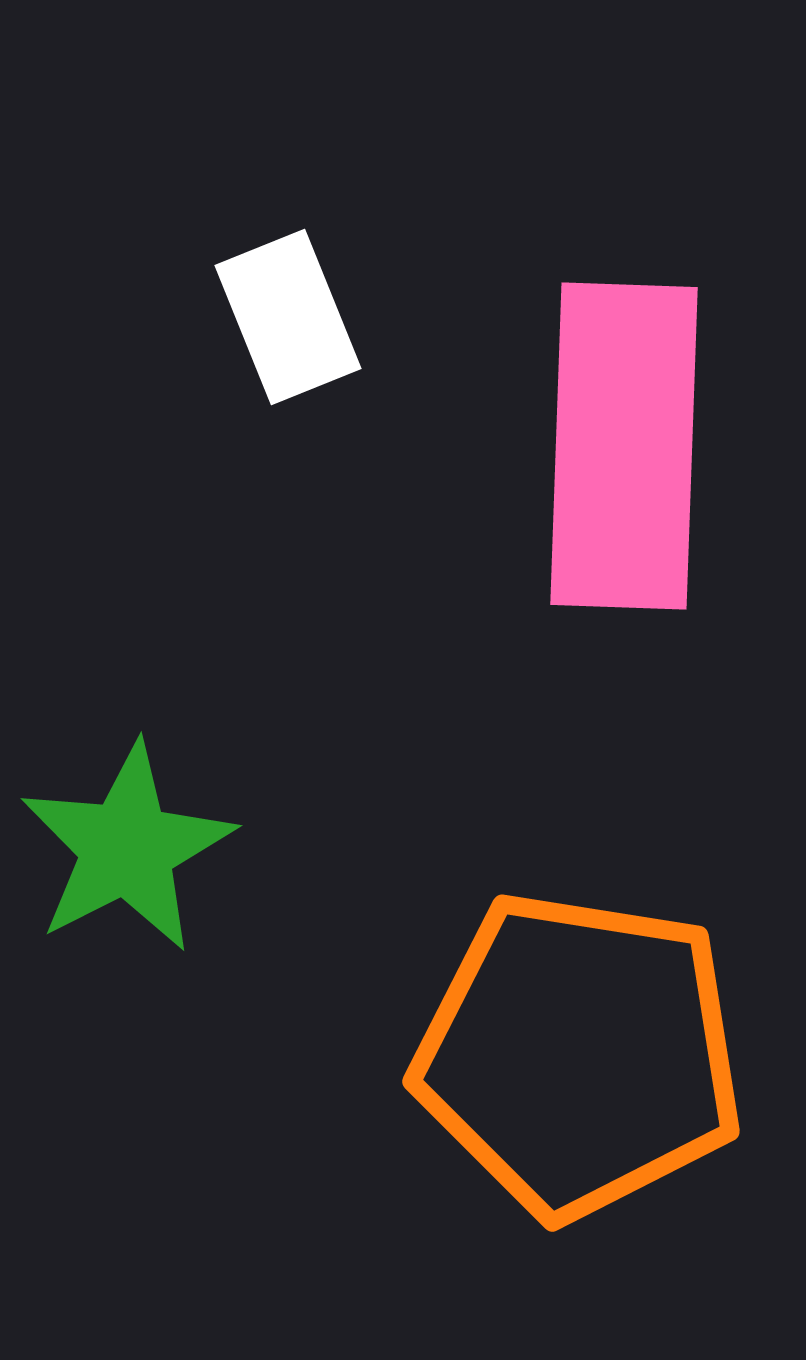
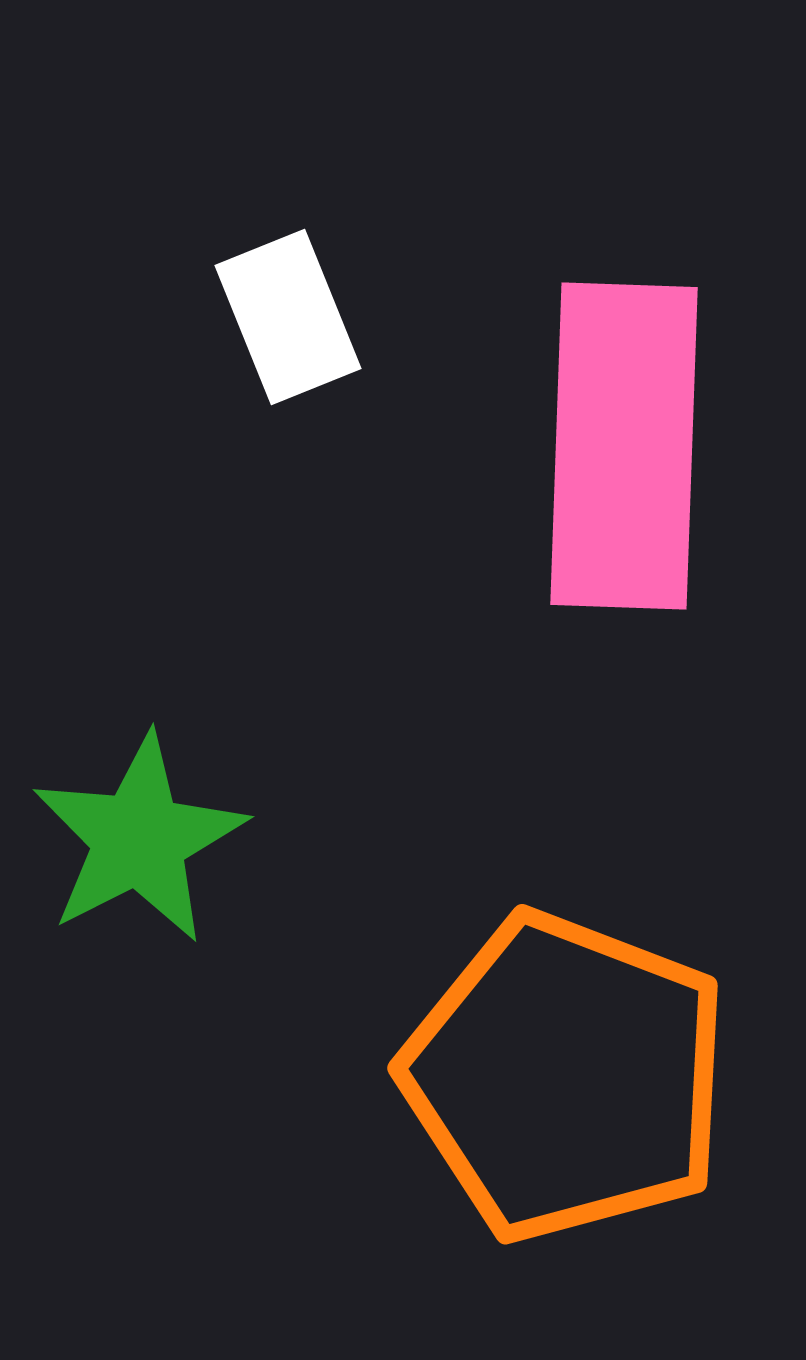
green star: moved 12 px right, 9 px up
orange pentagon: moved 13 px left, 22 px down; rotated 12 degrees clockwise
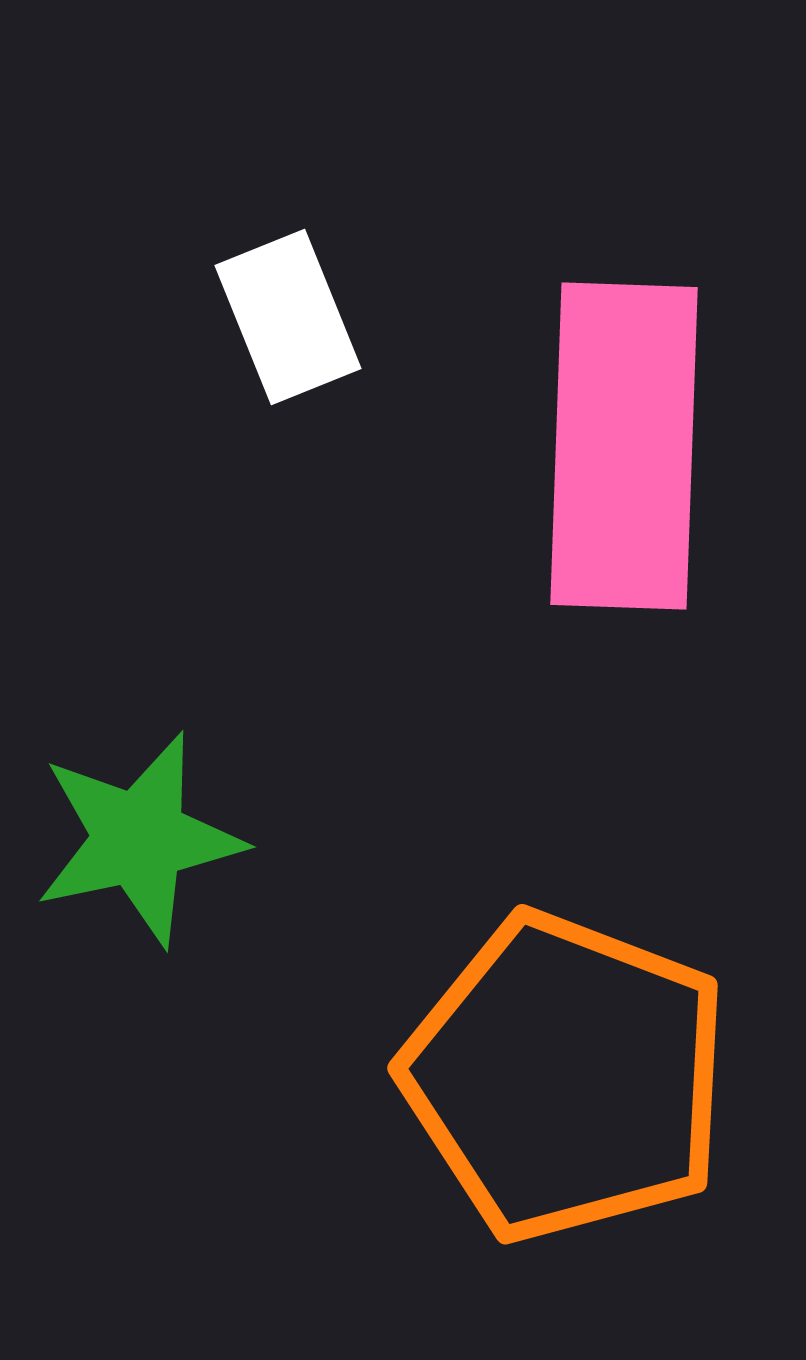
green star: rotated 15 degrees clockwise
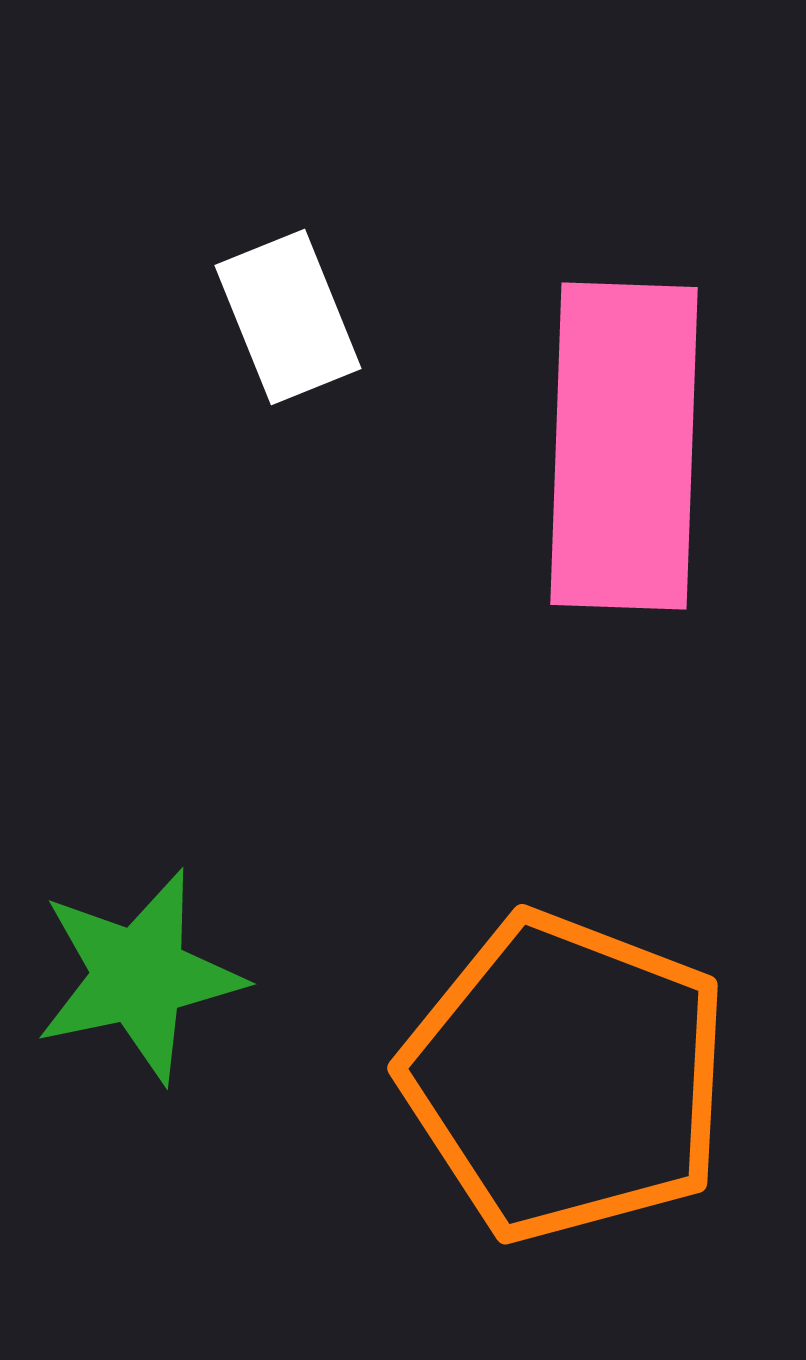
green star: moved 137 px down
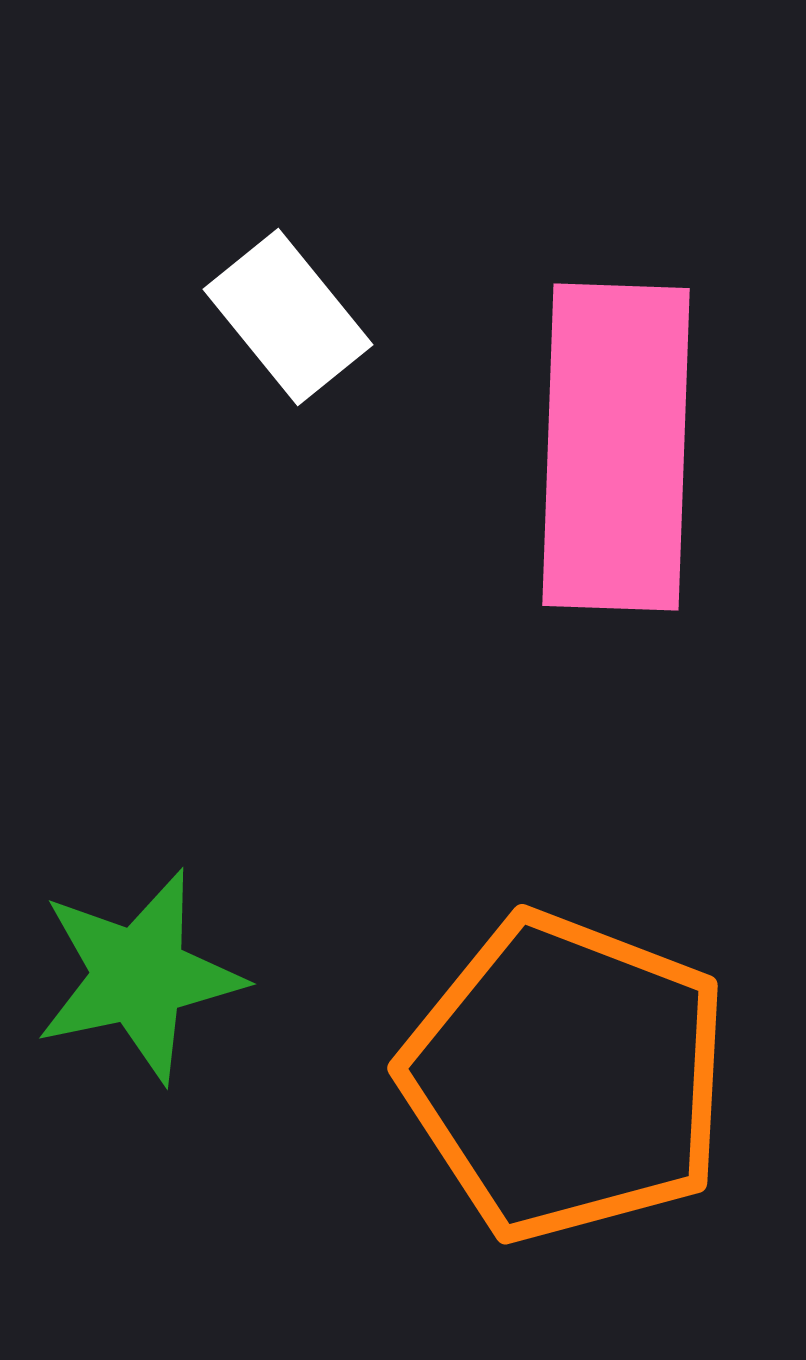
white rectangle: rotated 17 degrees counterclockwise
pink rectangle: moved 8 px left, 1 px down
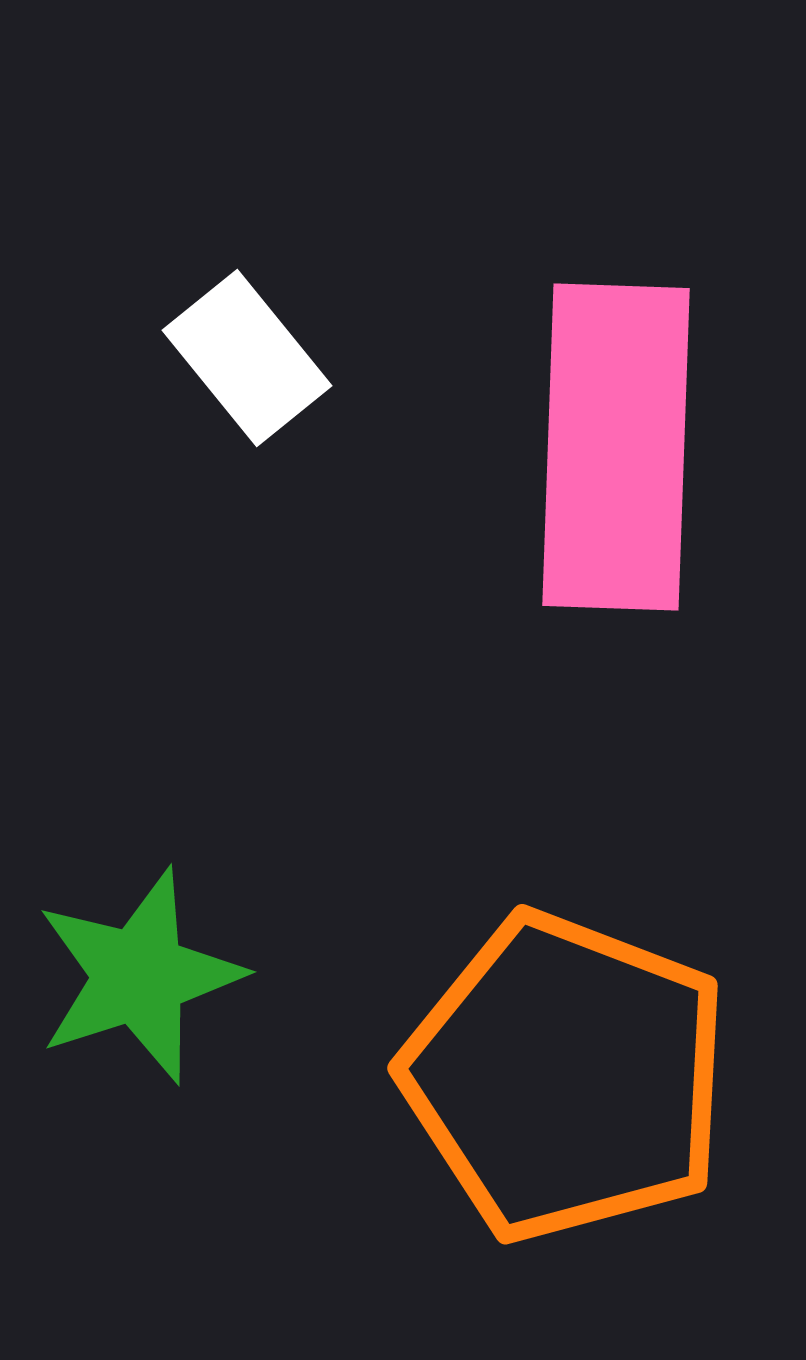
white rectangle: moved 41 px left, 41 px down
green star: rotated 6 degrees counterclockwise
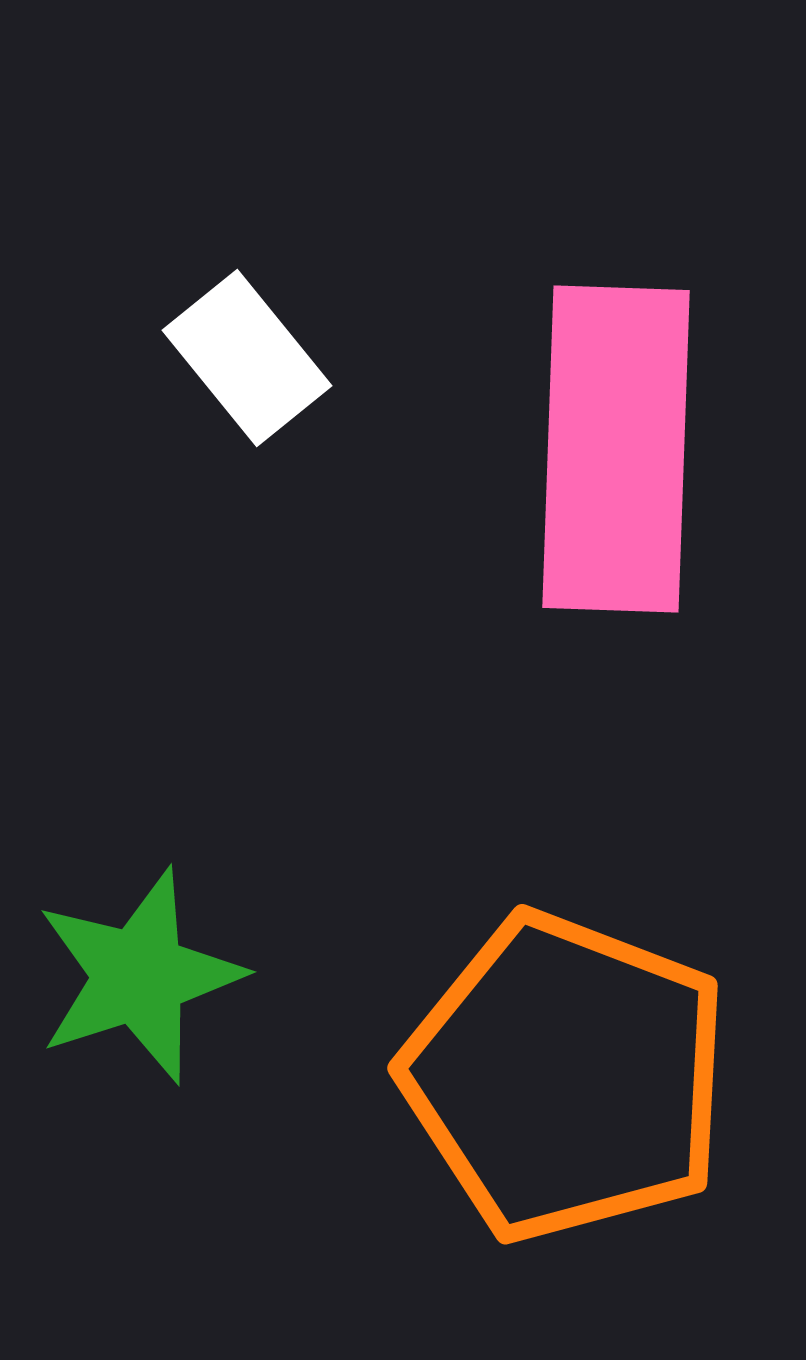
pink rectangle: moved 2 px down
